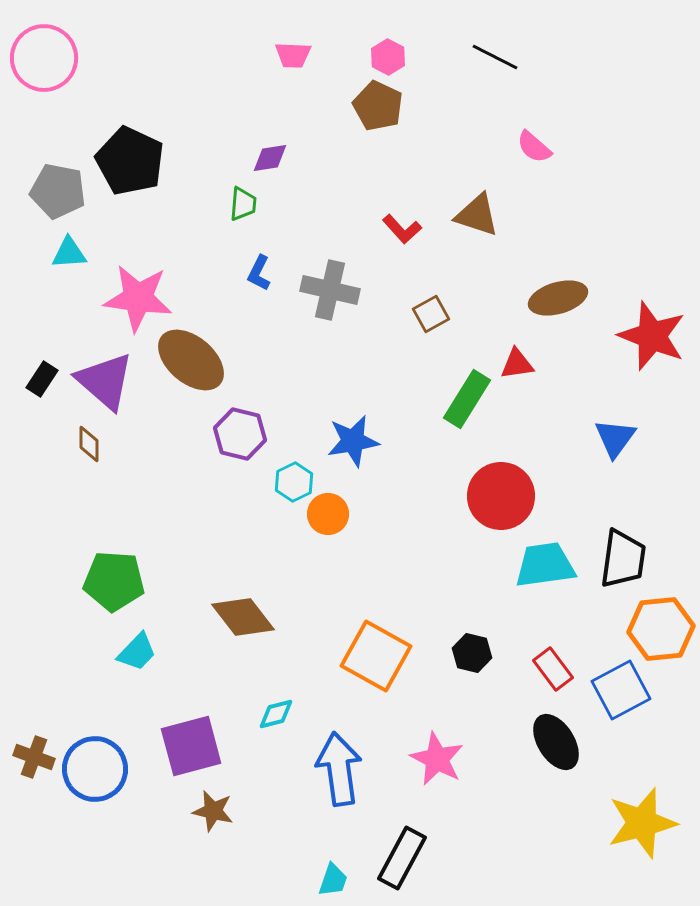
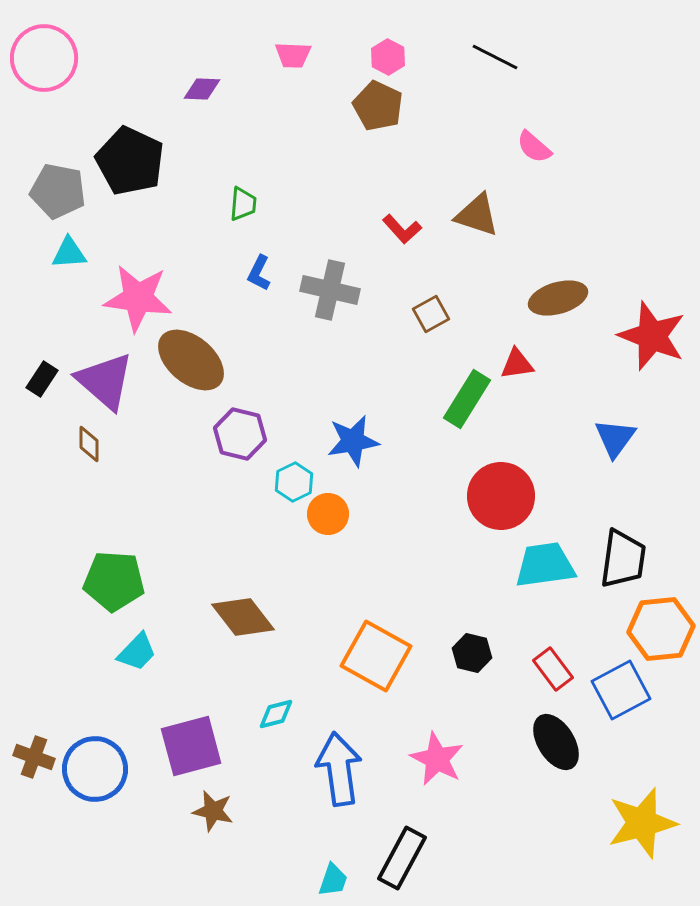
purple diamond at (270, 158): moved 68 px left, 69 px up; rotated 12 degrees clockwise
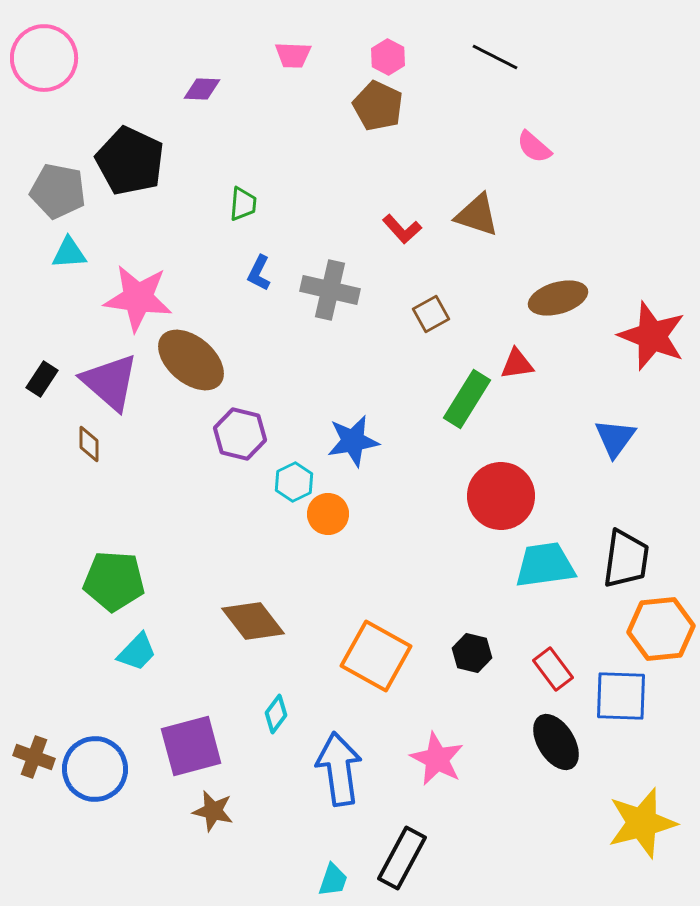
purple triangle at (105, 381): moved 5 px right, 1 px down
black trapezoid at (623, 559): moved 3 px right
brown diamond at (243, 617): moved 10 px right, 4 px down
blue square at (621, 690): moved 6 px down; rotated 30 degrees clockwise
cyan diamond at (276, 714): rotated 39 degrees counterclockwise
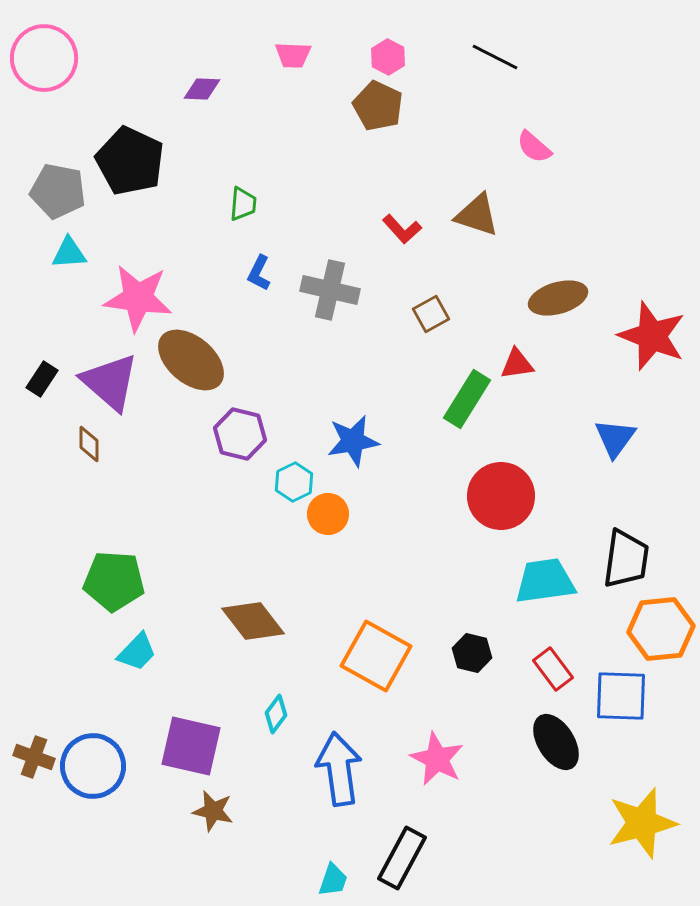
cyan trapezoid at (545, 565): moved 16 px down
purple square at (191, 746): rotated 28 degrees clockwise
blue circle at (95, 769): moved 2 px left, 3 px up
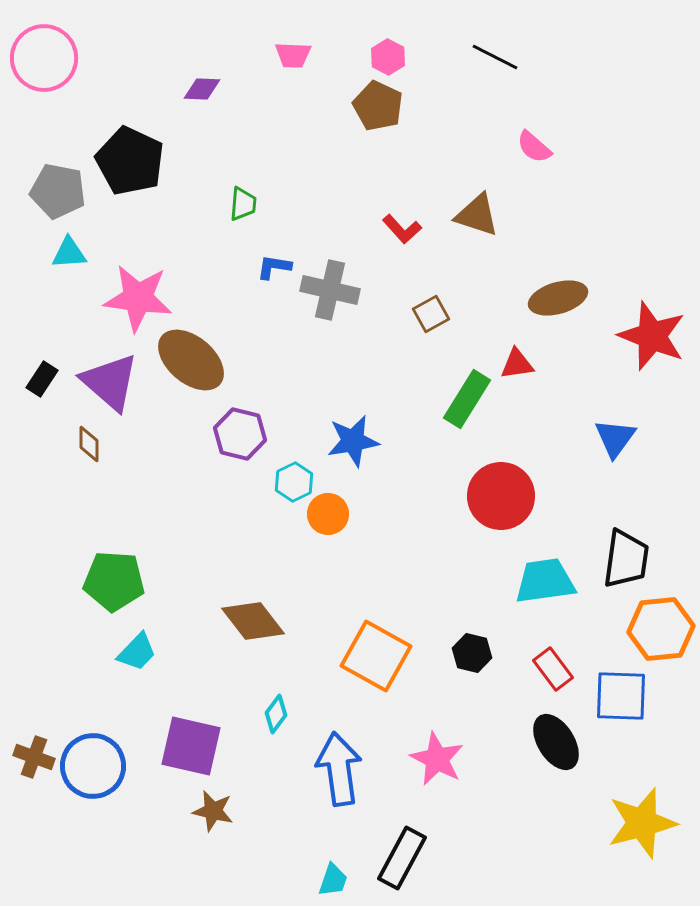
blue L-shape at (259, 273): moved 15 px right, 6 px up; rotated 72 degrees clockwise
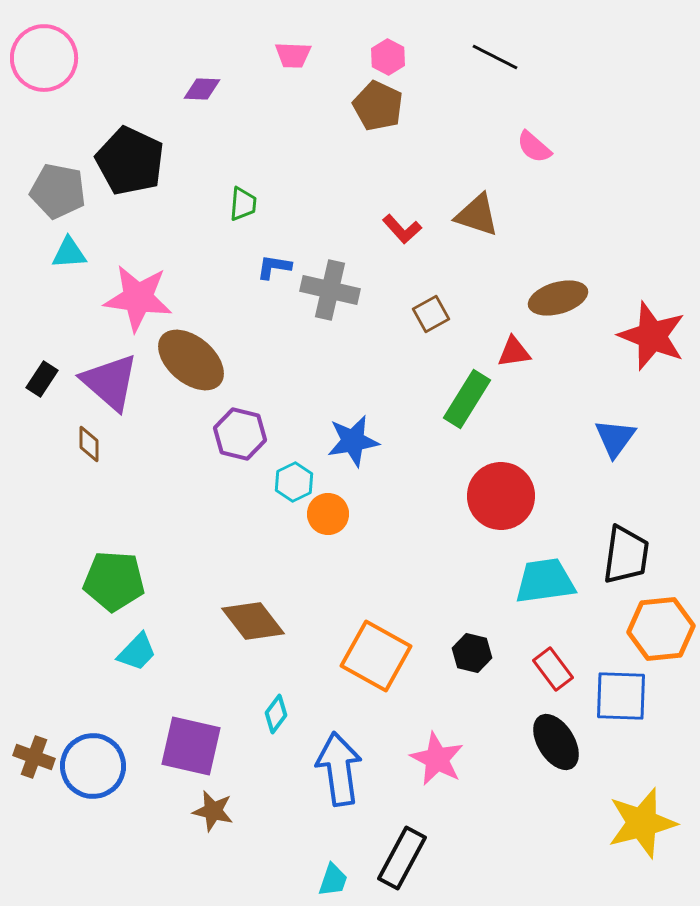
red triangle at (517, 364): moved 3 px left, 12 px up
black trapezoid at (626, 559): moved 4 px up
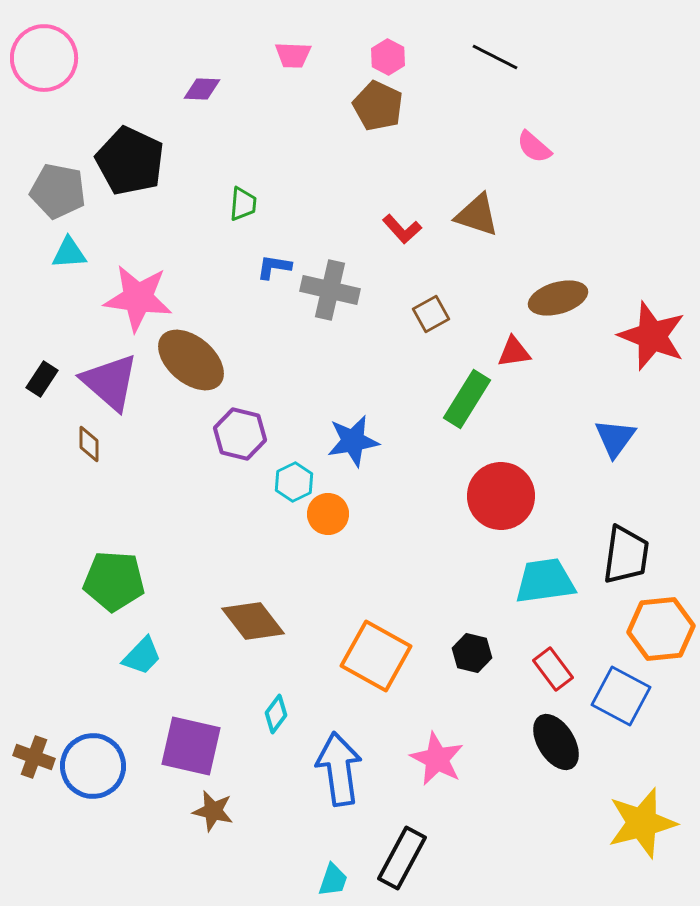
cyan trapezoid at (137, 652): moved 5 px right, 4 px down
blue square at (621, 696): rotated 26 degrees clockwise
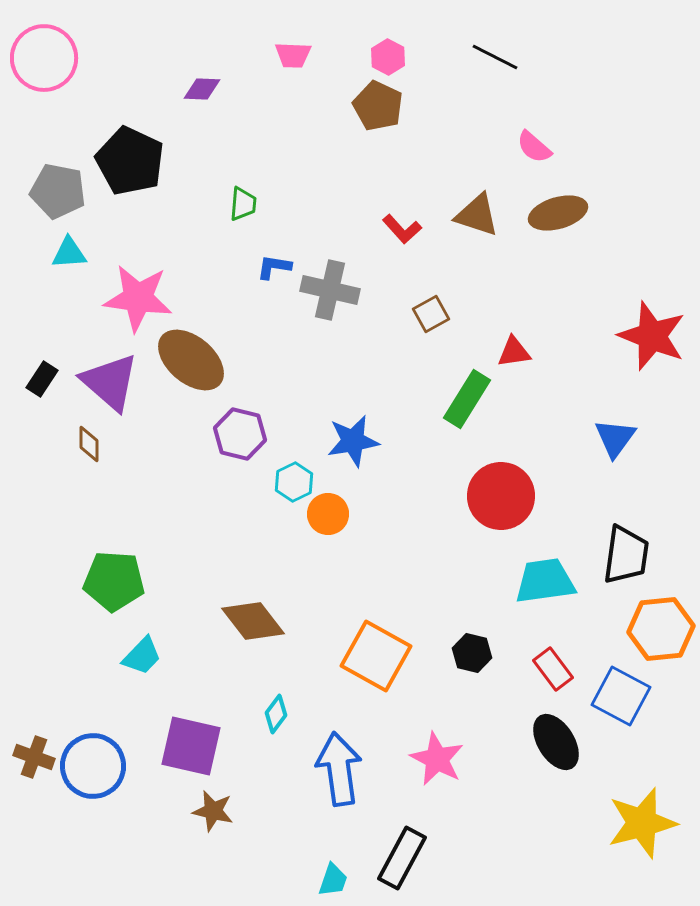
brown ellipse at (558, 298): moved 85 px up
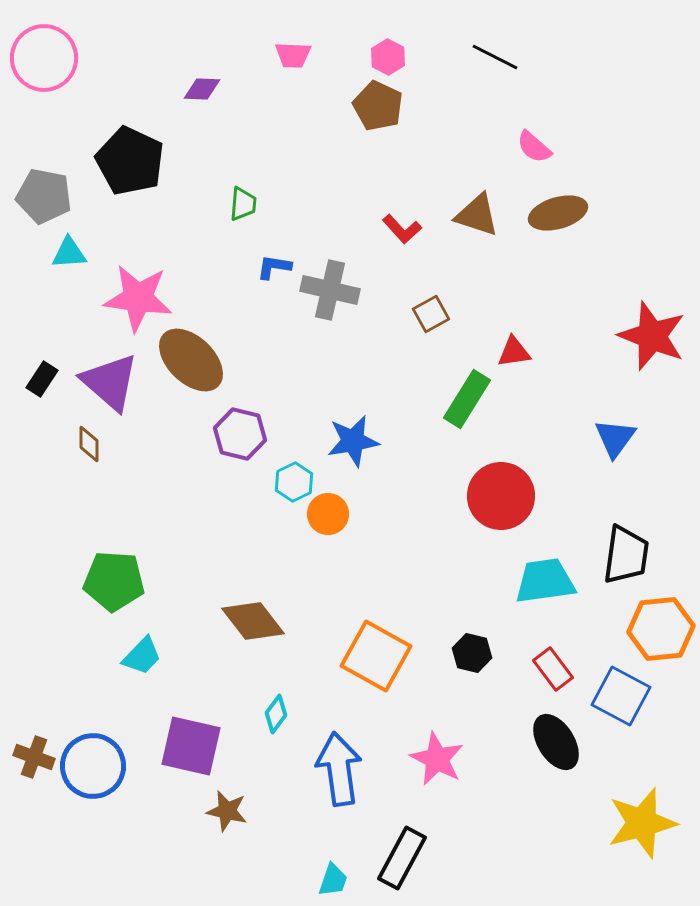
gray pentagon at (58, 191): moved 14 px left, 5 px down
brown ellipse at (191, 360): rotated 4 degrees clockwise
brown star at (213, 811): moved 14 px right
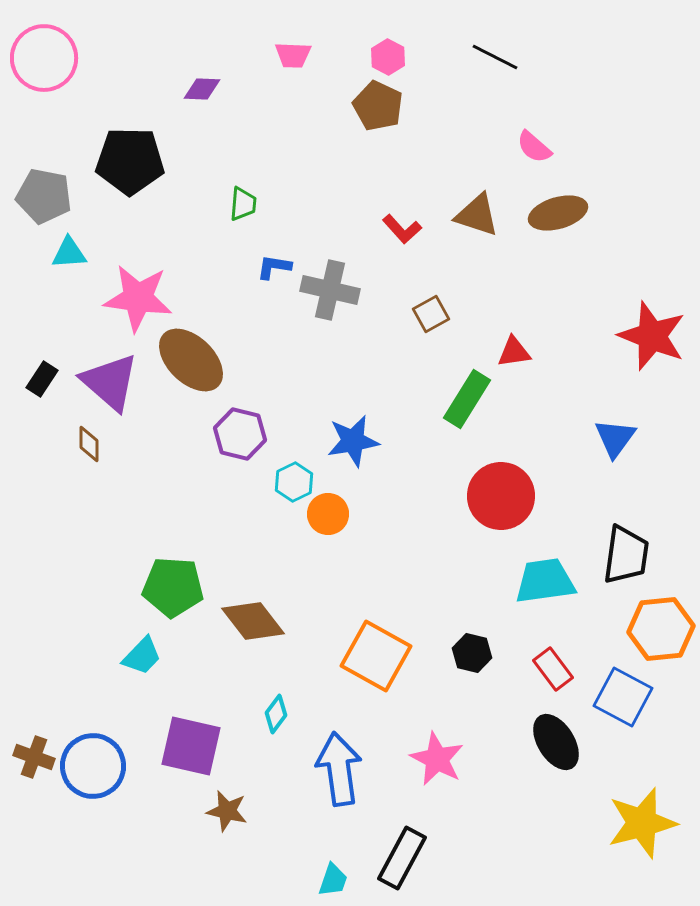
black pentagon at (130, 161): rotated 24 degrees counterclockwise
green pentagon at (114, 581): moved 59 px right, 6 px down
blue square at (621, 696): moved 2 px right, 1 px down
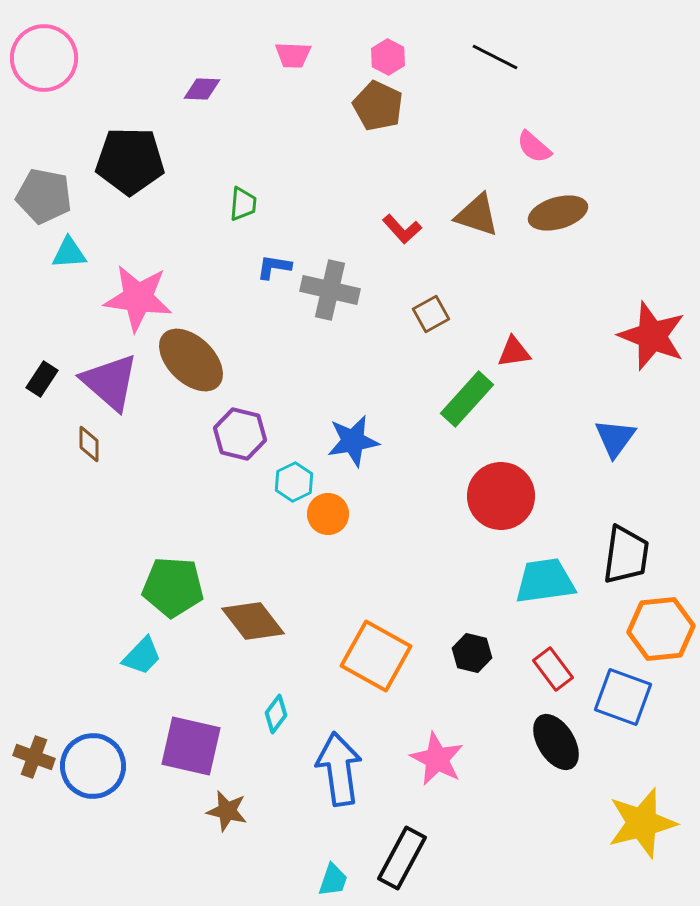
green rectangle at (467, 399): rotated 10 degrees clockwise
blue square at (623, 697): rotated 8 degrees counterclockwise
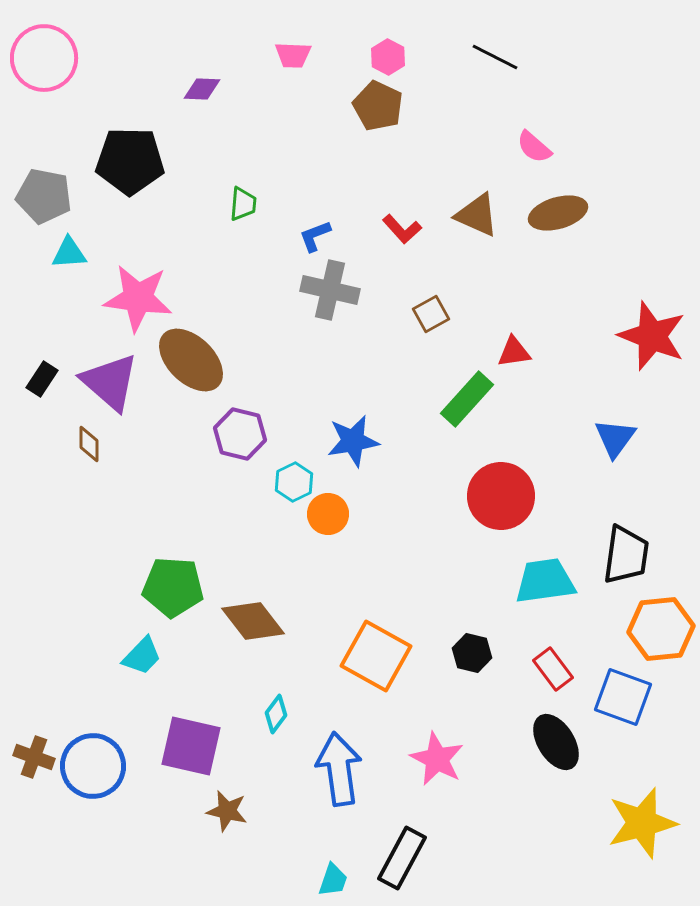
brown triangle at (477, 215): rotated 6 degrees clockwise
blue L-shape at (274, 267): moved 41 px right, 31 px up; rotated 30 degrees counterclockwise
